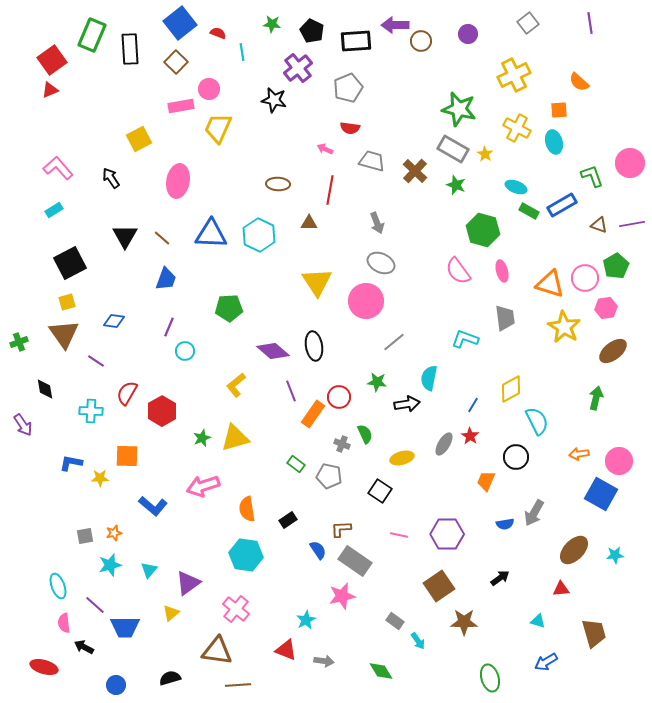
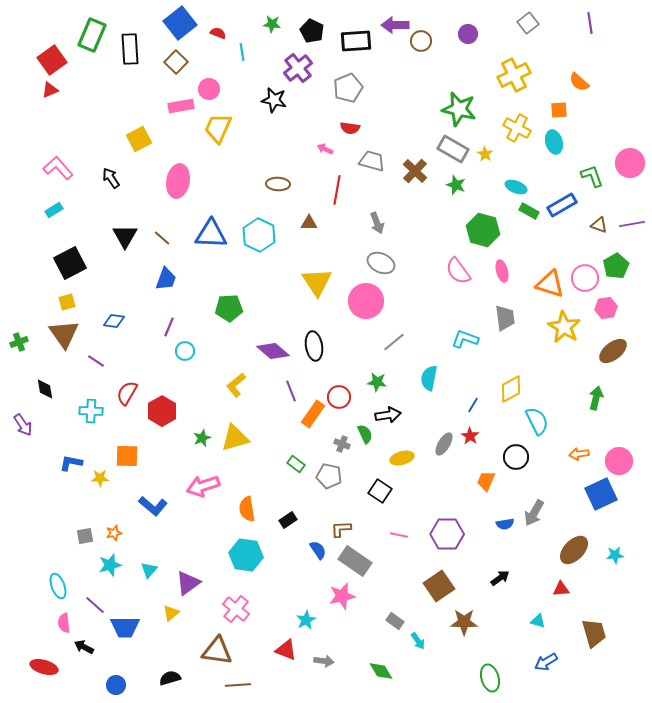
red line at (330, 190): moved 7 px right
black arrow at (407, 404): moved 19 px left, 11 px down
blue square at (601, 494): rotated 36 degrees clockwise
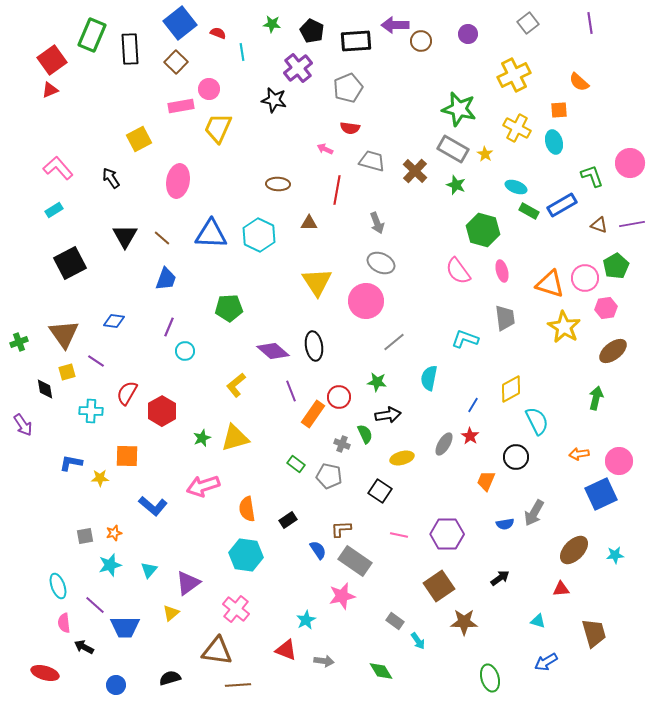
yellow square at (67, 302): moved 70 px down
red ellipse at (44, 667): moved 1 px right, 6 px down
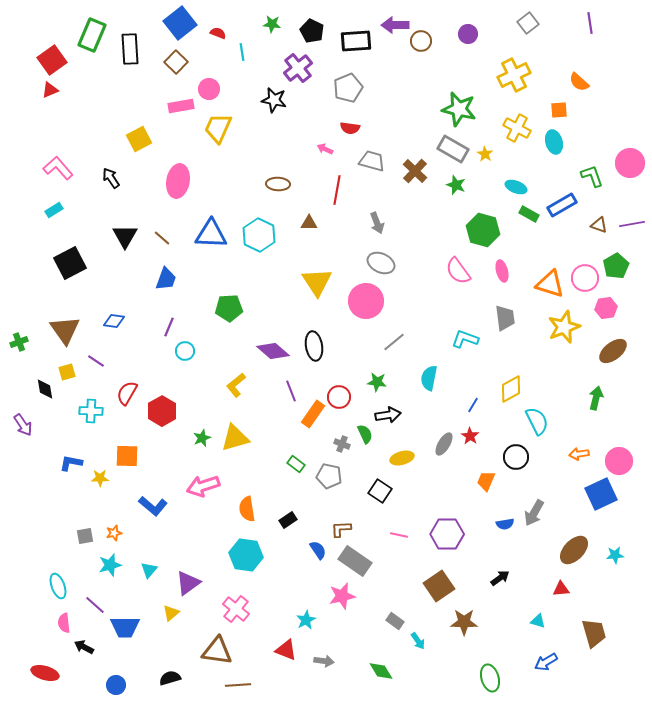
green rectangle at (529, 211): moved 3 px down
yellow star at (564, 327): rotated 20 degrees clockwise
brown triangle at (64, 334): moved 1 px right, 4 px up
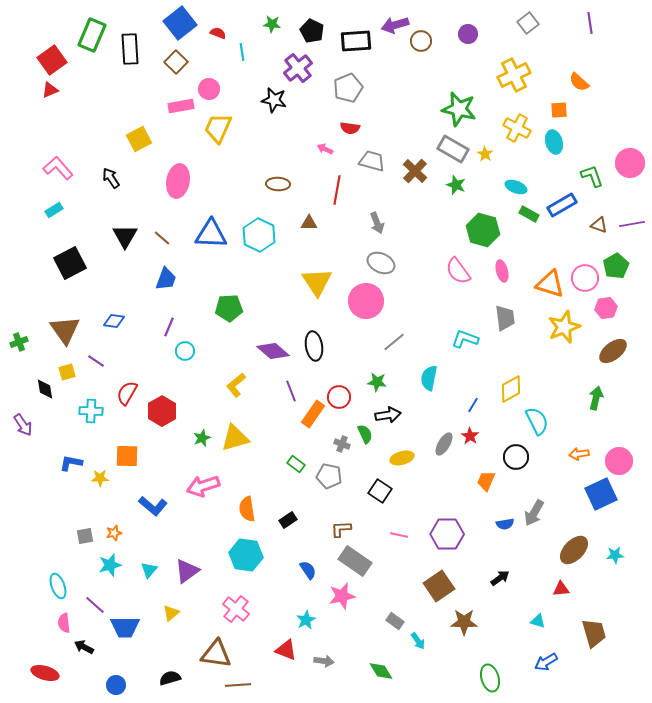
purple arrow at (395, 25): rotated 16 degrees counterclockwise
blue semicircle at (318, 550): moved 10 px left, 20 px down
purple triangle at (188, 583): moved 1 px left, 12 px up
brown triangle at (217, 651): moved 1 px left, 3 px down
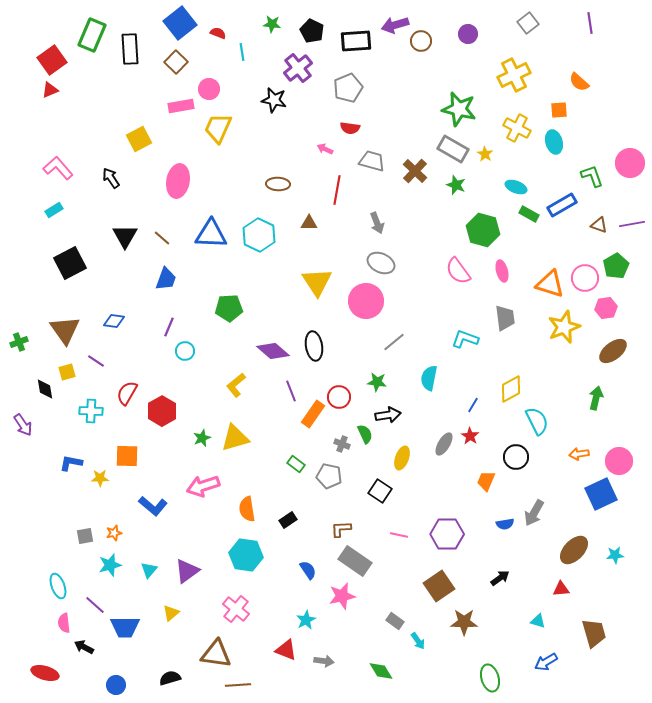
yellow ellipse at (402, 458): rotated 55 degrees counterclockwise
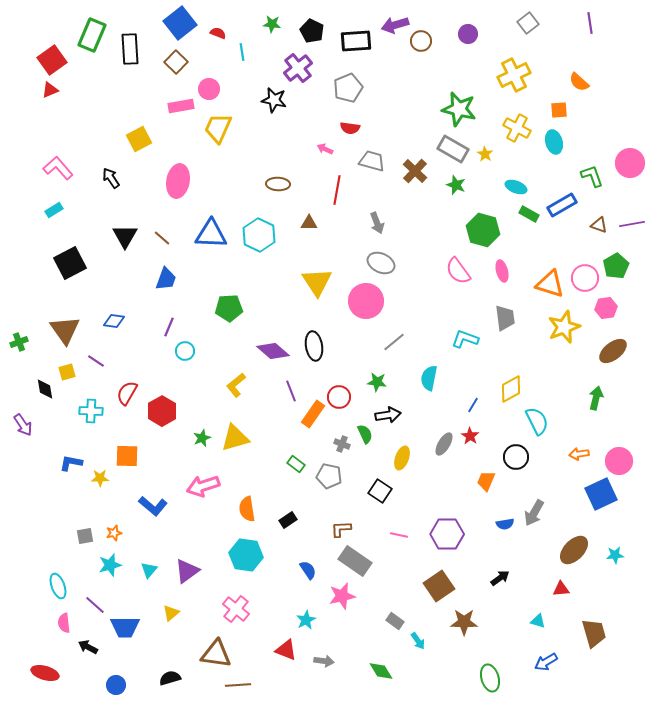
black arrow at (84, 647): moved 4 px right
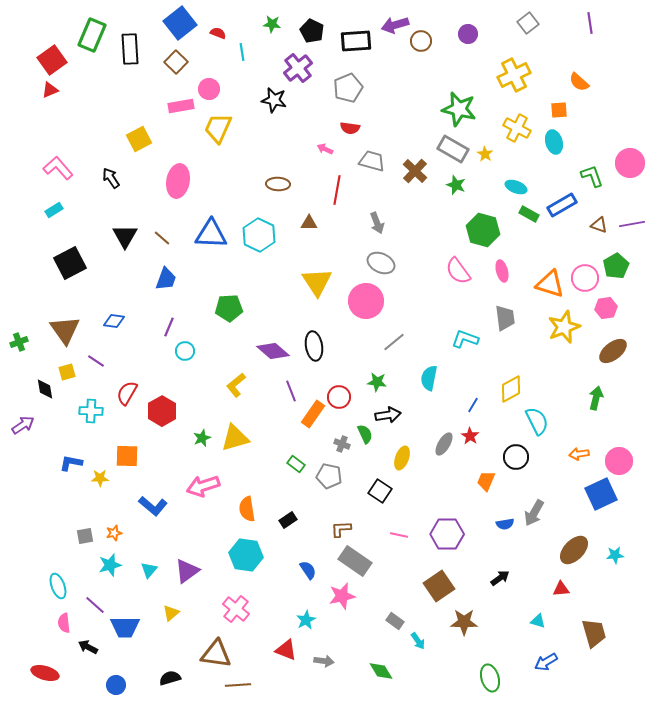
purple arrow at (23, 425): rotated 90 degrees counterclockwise
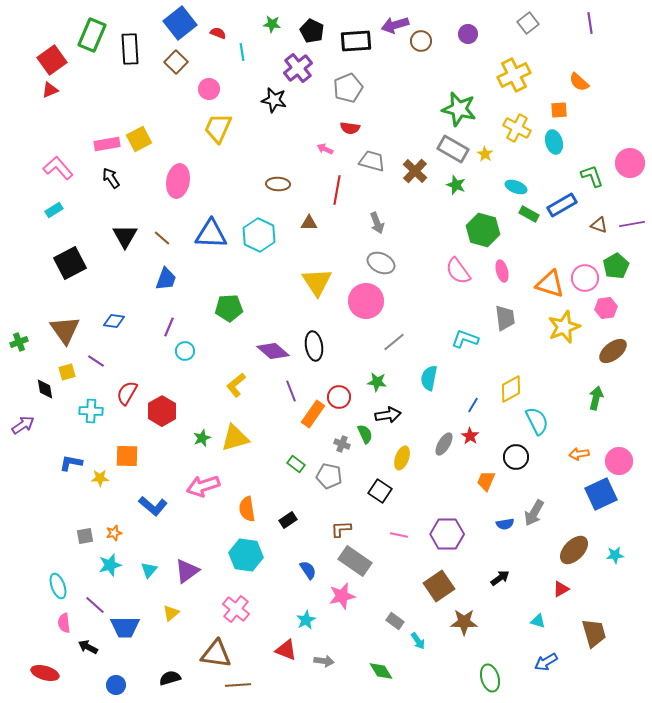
pink rectangle at (181, 106): moved 74 px left, 38 px down
red triangle at (561, 589): rotated 24 degrees counterclockwise
